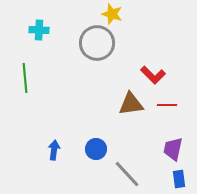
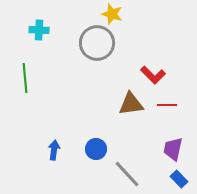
blue rectangle: rotated 36 degrees counterclockwise
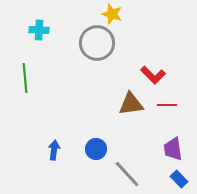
purple trapezoid: rotated 20 degrees counterclockwise
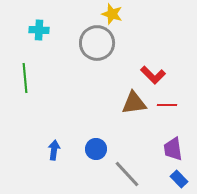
brown triangle: moved 3 px right, 1 px up
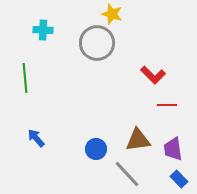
cyan cross: moved 4 px right
brown triangle: moved 4 px right, 37 px down
blue arrow: moved 18 px left, 12 px up; rotated 48 degrees counterclockwise
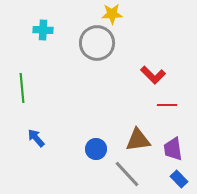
yellow star: rotated 20 degrees counterclockwise
green line: moved 3 px left, 10 px down
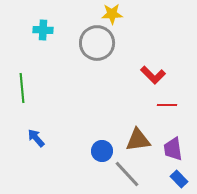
blue circle: moved 6 px right, 2 px down
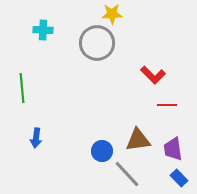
blue arrow: rotated 132 degrees counterclockwise
blue rectangle: moved 1 px up
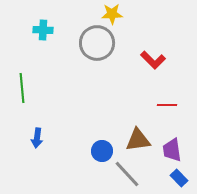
red L-shape: moved 15 px up
blue arrow: moved 1 px right
purple trapezoid: moved 1 px left, 1 px down
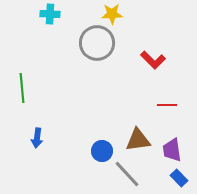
cyan cross: moved 7 px right, 16 px up
